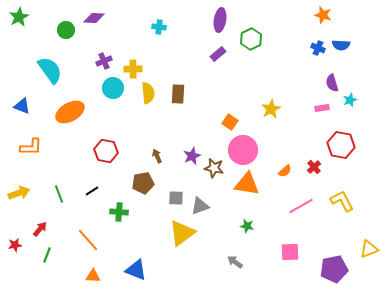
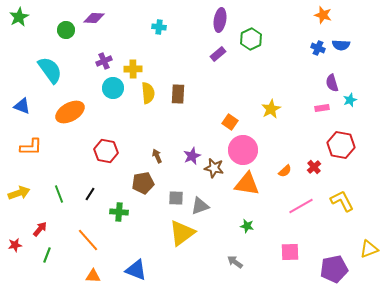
black line at (92, 191): moved 2 px left, 3 px down; rotated 24 degrees counterclockwise
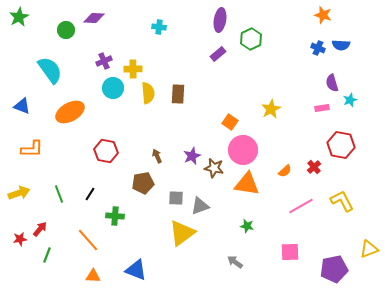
orange L-shape at (31, 147): moved 1 px right, 2 px down
green cross at (119, 212): moved 4 px left, 4 px down
red star at (15, 245): moved 5 px right, 6 px up
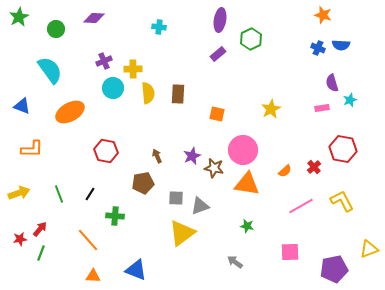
green circle at (66, 30): moved 10 px left, 1 px up
orange square at (230, 122): moved 13 px left, 8 px up; rotated 21 degrees counterclockwise
red hexagon at (341, 145): moved 2 px right, 4 px down
green line at (47, 255): moved 6 px left, 2 px up
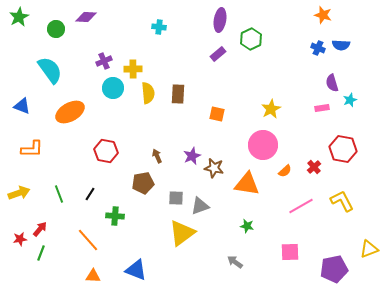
purple diamond at (94, 18): moved 8 px left, 1 px up
pink circle at (243, 150): moved 20 px right, 5 px up
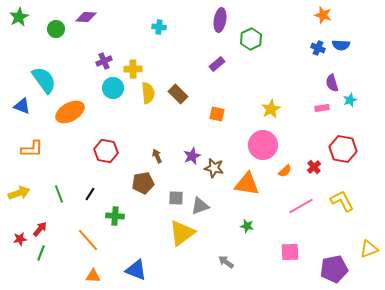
purple rectangle at (218, 54): moved 1 px left, 10 px down
cyan semicircle at (50, 70): moved 6 px left, 10 px down
brown rectangle at (178, 94): rotated 48 degrees counterclockwise
gray arrow at (235, 262): moved 9 px left
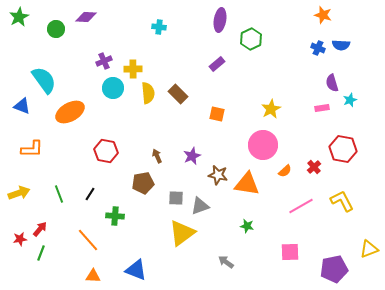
brown star at (214, 168): moved 4 px right, 7 px down
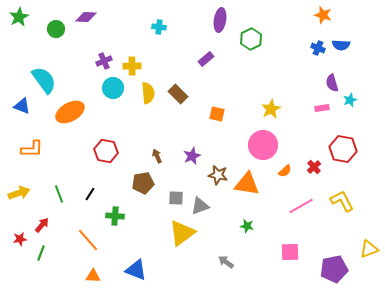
purple rectangle at (217, 64): moved 11 px left, 5 px up
yellow cross at (133, 69): moved 1 px left, 3 px up
red arrow at (40, 229): moved 2 px right, 4 px up
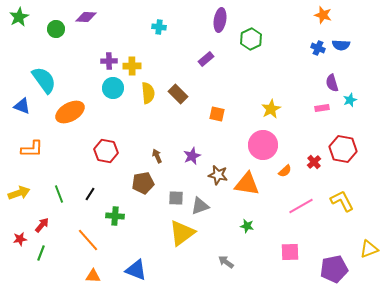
purple cross at (104, 61): moved 5 px right; rotated 21 degrees clockwise
red cross at (314, 167): moved 5 px up
